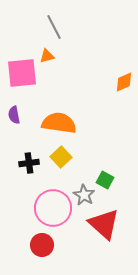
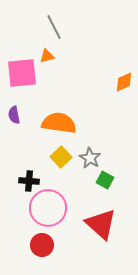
black cross: moved 18 px down; rotated 12 degrees clockwise
gray star: moved 6 px right, 37 px up
pink circle: moved 5 px left
red triangle: moved 3 px left
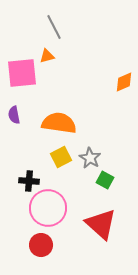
yellow square: rotated 15 degrees clockwise
red circle: moved 1 px left
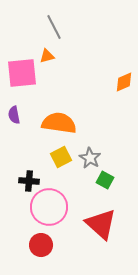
pink circle: moved 1 px right, 1 px up
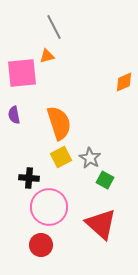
orange semicircle: rotated 64 degrees clockwise
black cross: moved 3 px up
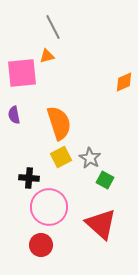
gray line: moved 1 px left
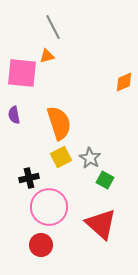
pink square: rotated 12 degrees clockwise
black cross: rotated 18 degrees counterclockwise
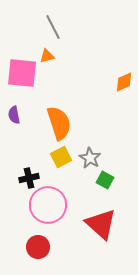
pink circle: moved 1 px left, 2 px up
red circle: moved 3 px left, 2 px down
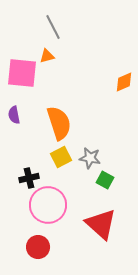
gray star: rotated 20 degrees counterclockwise
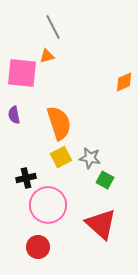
black cross: moved 3 px left
